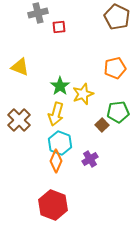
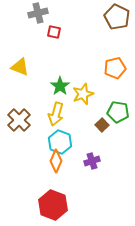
red square: moved 5 px left, 5 px down; rotated 16 degrees clockwise
green pentagon: rotated 15 degrees clockwise
cyan hexagon: moved 1 px up
purple cross: moved 2 px right, 2 px down; rotated 14 degrees clockwise
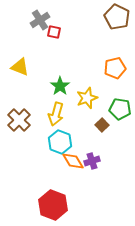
gray cross: moved 2 px right, 7 px down; rotated 18 degrees counterclockwise
yellow star: moved 4 px right, 4 px down
green pentagon: moved 2 px right, 3 px up
orange diamond: moved 17 px right; rotated 55 degrees counterclockwise
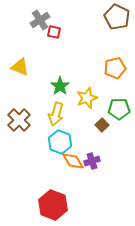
green pentagon: moved 1 px left; rotated 10 degrees counterclockwise
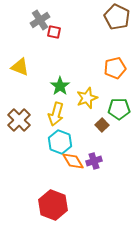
purple cross: moved 2 px right
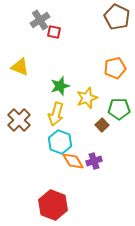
green star: rotated 18 degrees clockwise
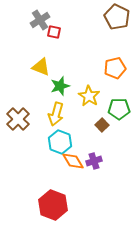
yellow triangle: moved 21 px right
yellow star: moved 2 px right, 2 px up; rotated 20 degrees counterclockwise
brown cross: moved 1 px left, 1 px up
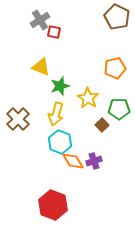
yellow star: moved 1 px left, 2 px down
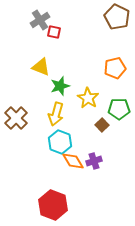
brown cross: moved 2 px left, 1 px up
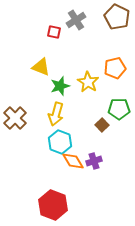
gray cross: moved 36 px right
yellow star: moved 16 px up
brown cross: moved 1 px left
